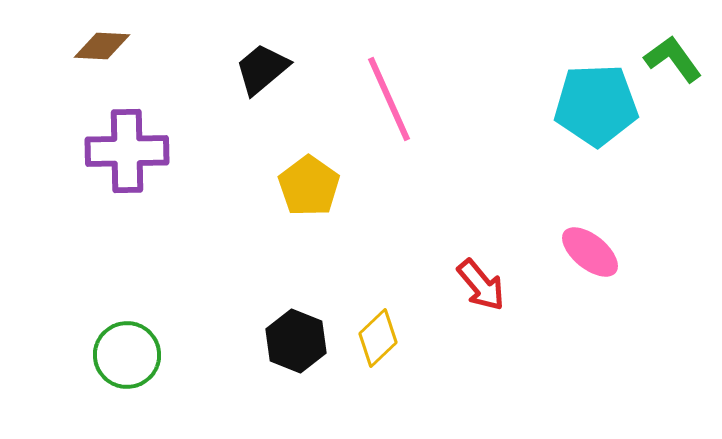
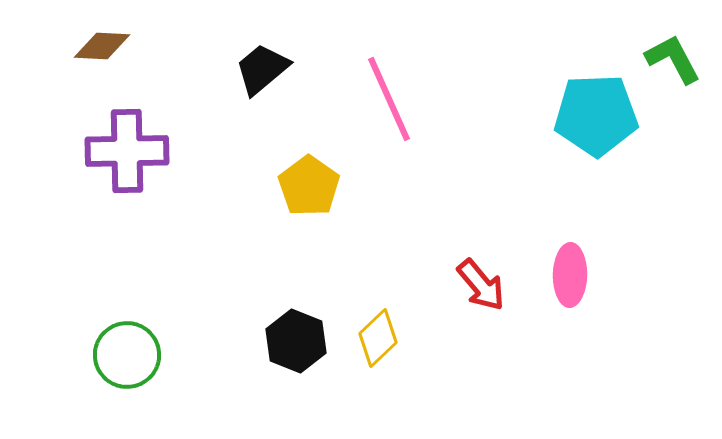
green L-shape: rotated 8 degrees clockwise
cyan pentagon: moved 10 px down
pink ellipse: moved 20 px left, 23 px down; rotated 52 degrees clockwise
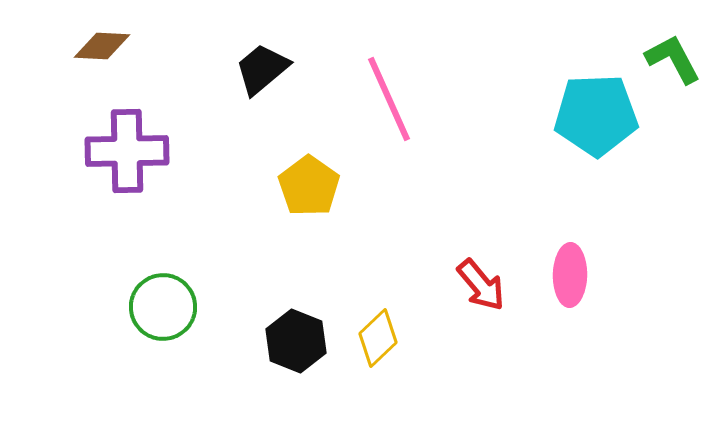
green circle: moved 36 px right, 48 px up
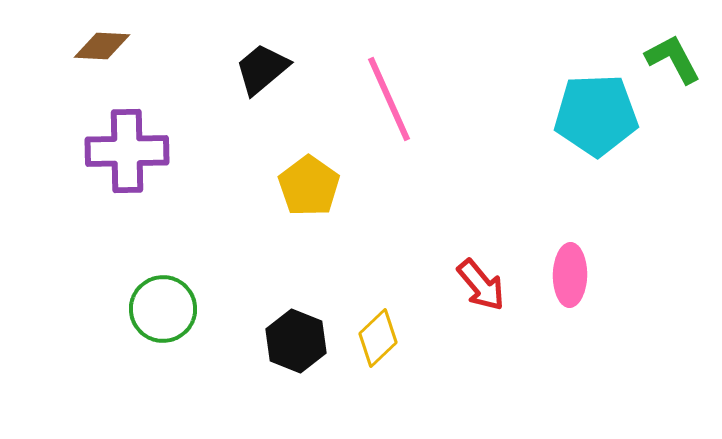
green circle: moved 2 px down
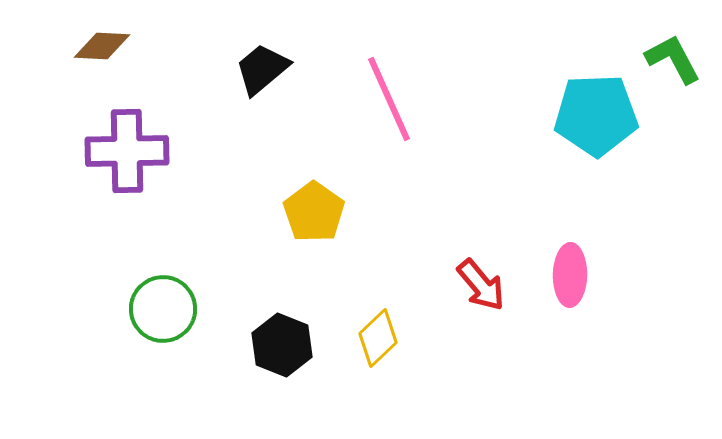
yellow pentagon: moved 5 px right, 26 px down
black hexagon: moved 14 px left, 4 px down
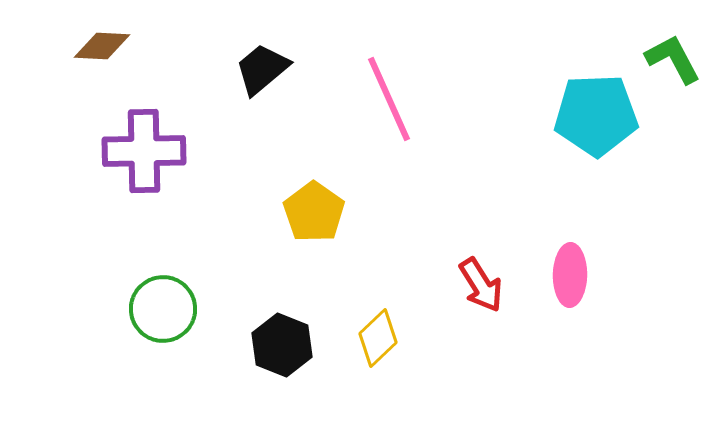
purple cross: moved 17 px right
red arrow: rotated 8 degrees clockwise
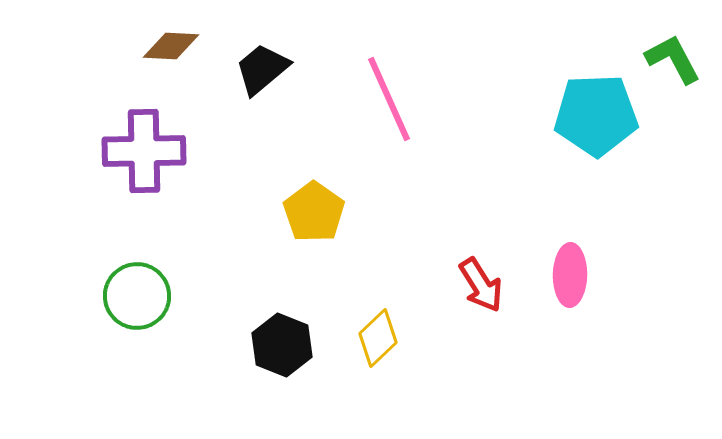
brown diamond: moved 69 px right
green circle: moved 26 px left, 13 px up
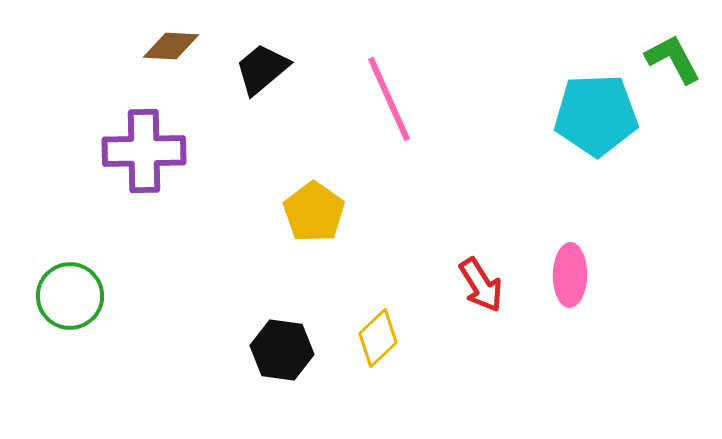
green circle: moved 67 px left
black hexagon: moved 5 px down; rotated 14 degrees counterclockwise
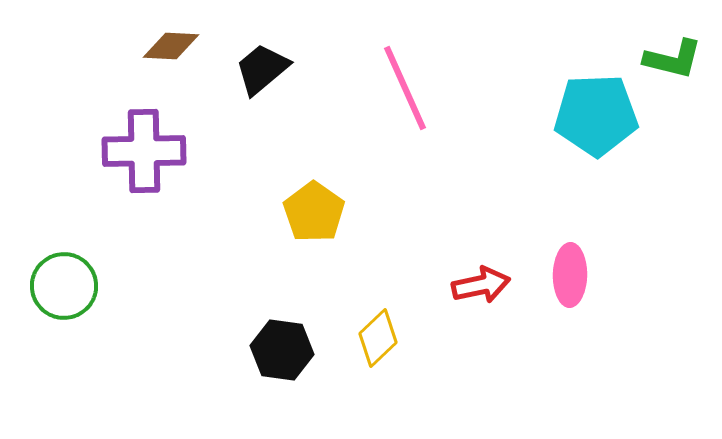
green L-shape: rotated 132 degrees clockwise
pink line: moved 16 px right, 11 px up
red arrow: rotated 70 degrees counterclockwise
green circle: moved 6 px left, 10 px up
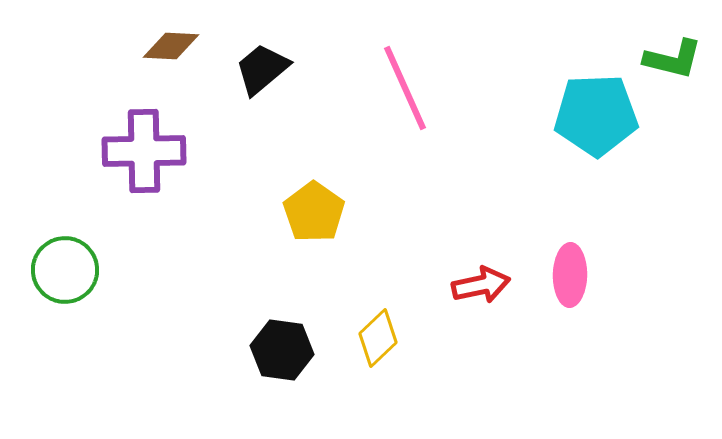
green circle: moved 1 px right, 16 px up
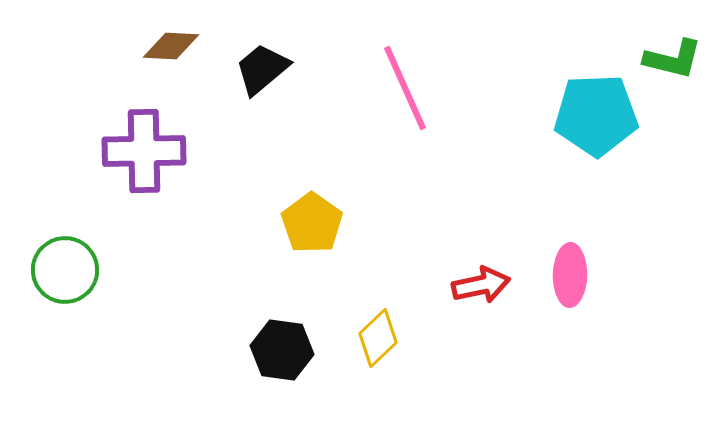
yellow pentagon: moved 2 px left, 11 px down
